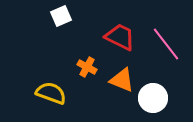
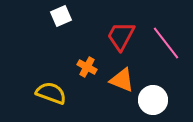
red trapezoid: moved 1 px right, 1 px up; rotated 88 degrees counterclockwise
pink line: moved 1 px up
white circle: moved 2 px down
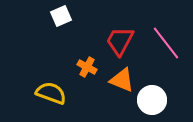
red trapezoid: moved 1 px left, 5 px down
white circle: moved 1 px left
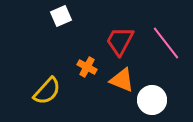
yellow semicircle: moved 4 px left, 2 px up; rotated 112 degrees clockwise
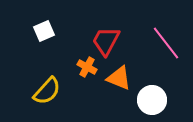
white square: moved 17 px left, 15 px down
red trapezoid: moved 14 px left
orange triangle: moved 3 px left, 2 px up
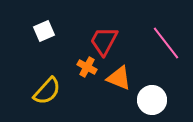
red trapezoid: moved 2 px left
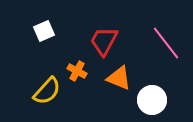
orange cross: moved 10 px left, 4 px down
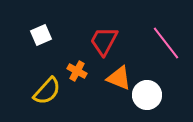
white square: moved 3 px left, 4 px down
white circle: moved 5 px left, 5 px up
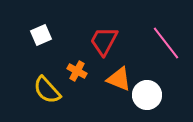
orange triangle: moved 1 px down
yellow semicircle: moved 1 px up; rotated 96 degrees clockwise
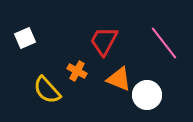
white square: moved 16 px left, 3 px down
pink line: moved 2 px left
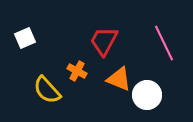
pink line: rotated 12 degrees clockwise
